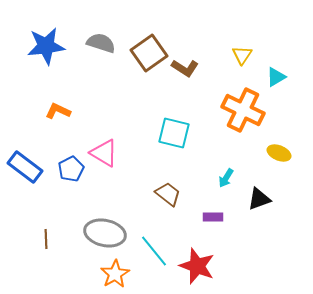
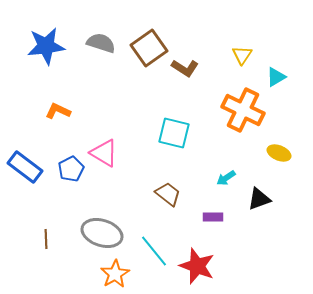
brown square: moved 5 px up
cyan arrow: rotated 24 degrees clockwise
gray ellipse: moved 3 px left; rotated 6 degrees clockwise
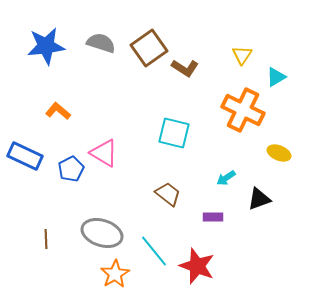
orange L-shape: rotated 15 degrees clockwise
blue rectangle: moved 11 px up; rotated 12 degrees counterclockwise
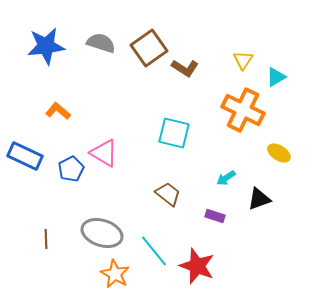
yellow triangle: moved 1 px right, 5 px down
yellow ellipse: rotated 10 degrees clockwise
purple rectangle: moved 2 px right, 1 px up; rotated 18 degrees clockwise
orange star: rotated 12 degrees counterclockwise
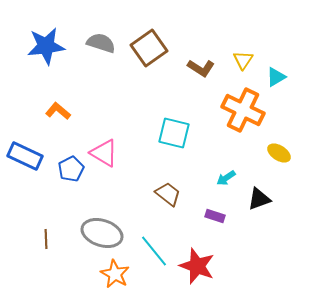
brown L-shape: moved 16 px right
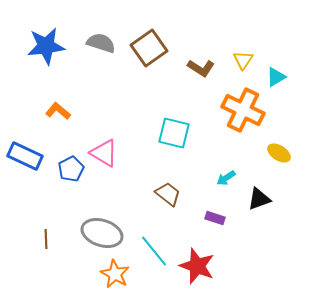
purple rectangle: moved 2 px down
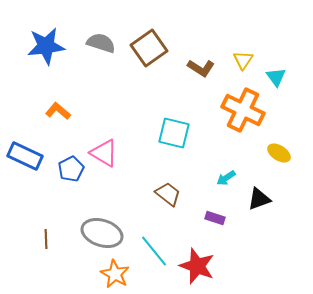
cyan triangle: rotated 35 degrees counterclockwise
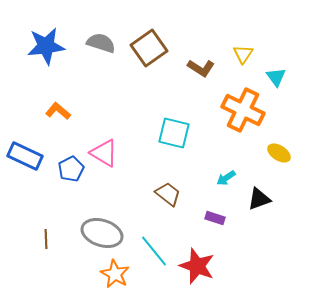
yellow triangle: moved 6 px up
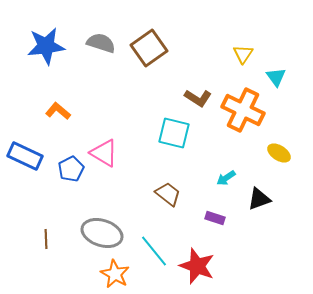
brown L-shape: moved 3 px left, 30 px down
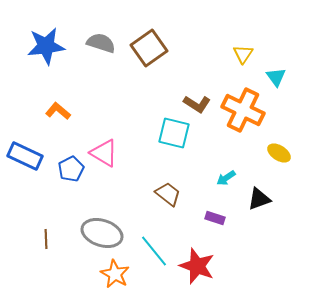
brown L-shape: moved 1 px left, 6 px down
